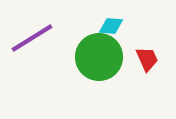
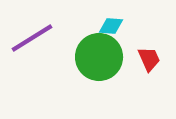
red trapezoid: moved 2 px right
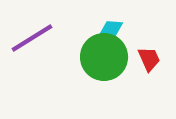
cyan diamond: moved 3 px down
green circle: moved 5 px right
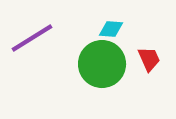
green circle: moved 2 px left, 7 px down
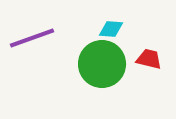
purple line: rotated 12 degrees clockwise
red trapezoid: rotated 52 degrees counterclockwise
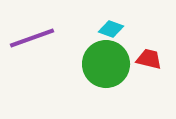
cyan diamond: rotated 15 degrees clockwise
green circle: moved 4 px right
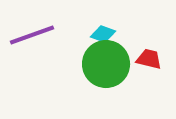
cyan diamond: moved 8 px left, 5 px down
purple line: moved 3 px up
